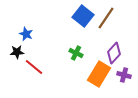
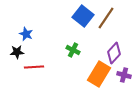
green cross: moved 3 px left, 3 px up
red line: rotated 42 degrees counterclockwise
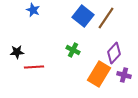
blue star: moved 7 px right, 24 px up
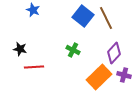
brown line: rotated 60 degrees counterclockwise
black star: moved 3 px right, 3 px up; rotated 16 degrees clockwise
orange rectangle: moved 3 px down; rotated 15 degrees clockwise
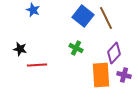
green cross: moved 3 px right, 2 px up
red line: moved 3 px right, 2 px up
orange rectangle: moved 2 px right, 2 px up; rotated 50 degrees counterclockwise
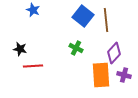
brown line: moved 2 px down; rotated 20 degrees clockwise
red line: moved 4 px left, 1 px down
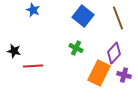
brown line: moved 12 px right, 2 px up; rotated 15 degrees counterclockwise
black star: moved 6 px left, 2 px down
orange rectangle: moved 2 px left, 2 px up; rotated 30 degrees clockwise
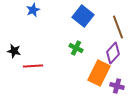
blue star: rotated 24 degrees clockwise
brown line: moved 9 px down
purple diamond: moved 1 px left
purple cross: moved 7 px left, 11 px down
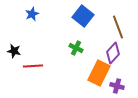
blue star: moved 1 px left, 4 px down
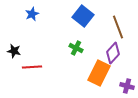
red line: moved 1 px left, 1 px down
purple cross: moved 10 px right
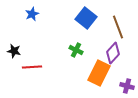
blue square: moved 3 px right, 2 px down
green cross: moved 2 px down
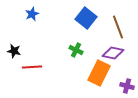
purple diamond: rotated 60 degrees clockwise
